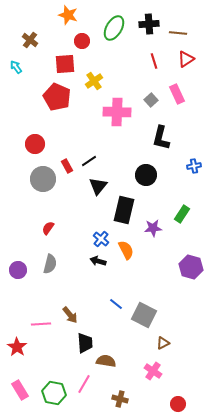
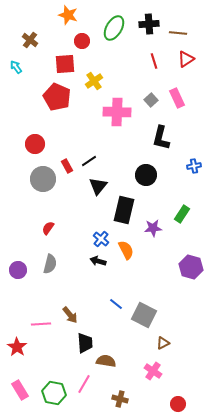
pink rectangle at (177, 94): moved 4 px down
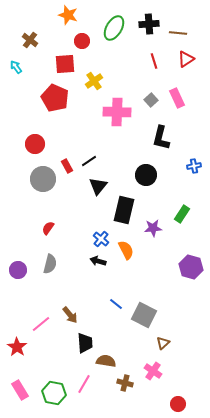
red pentagon at (57, 97): moved 2 px left, 1 px down
pink line at (41, 324): rotated 36 degrees counterclockwise
brown triangle at (163, 343): rotated 16 degrees counterclockwise
brown cross at (120, 399): moved 5 px right, 16 px up
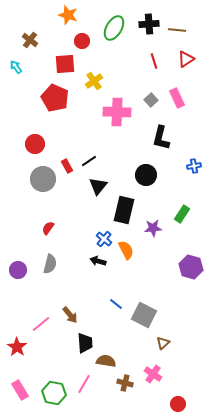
brown line at (178, 33): moved 1 px left, 3 px up
blue cross at (101, 239): moved 3 px right
pink cross at (153, 371): moved 3 px down
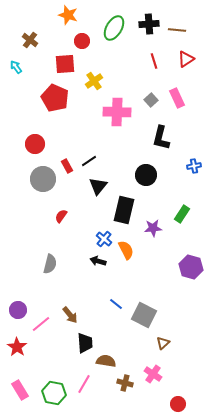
red semicircle at (48, 228): moved 13 px right, 12 px up
purple circle at (18, 270): moved 40 px down
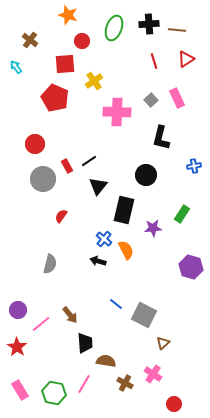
green ellipse at (114, 28): rotated 10 degrees counterclockwise
brown cross at (125, 383): rotated 14 degrees clockwise
red circle at (178, 404): moved 4 px left
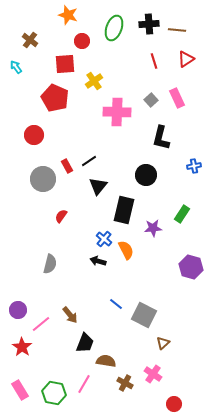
red circle at (35, 144): moved 1 px left, 9 px up
black trapezoid at (85, 343): rotated 25 degrees clockwise
red star at (17, 347): moved 5 px right
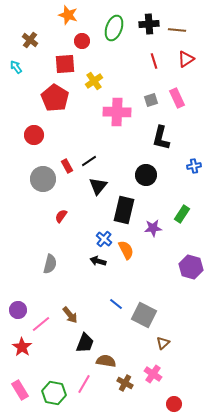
red pentagon at (55, 98): rotated 8 degrees clockwise
gray square at (151, 100): rotated 24 degrees clockwise
